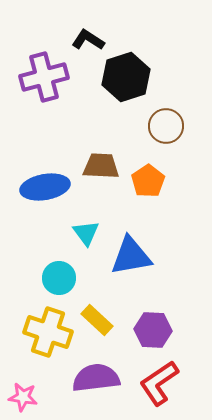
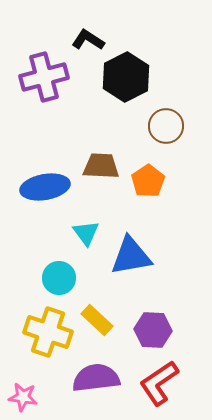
black hexagon: rotated 9 degrees counterclockwise
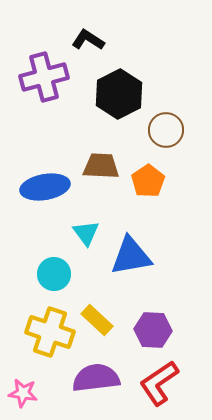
black hexagon: moved 7 px left, 17 px down
brown circle: moved 4 px down
cyan circle: moved 5 px left, 4 px up
yellow cross: moved 2 px right
pink star: moved 4 px up
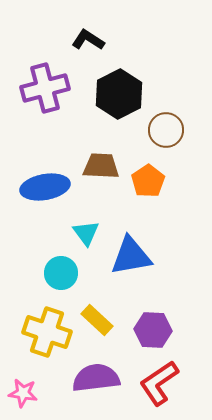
purple cross: moved 1 px right, 11 px down
cyan circle: moved 7 px right, 1 px up
yellow cross: moved 3 px left
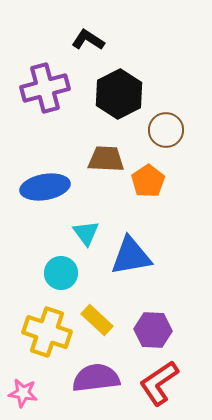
brown trapezoid: moved 5 px right, 7 px up
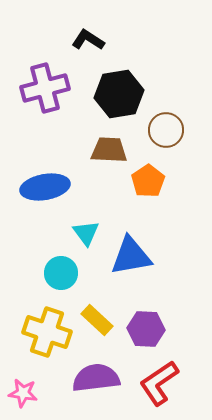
black hexagon: rotated 18 degrees clockwise
brown trapezoid: moved 3 px right, 9 px up
purple hexagon: moved 7 px left, 1 px up
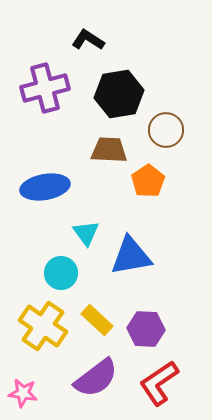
yellow cross: moved 4 px left, 6 px up; rotated 15 degrees clockwise
purple semicircle: rotated 150 degrees clockwise
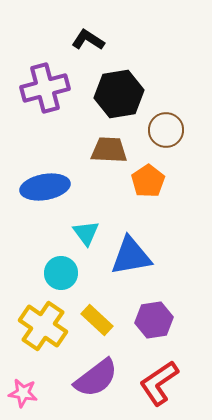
purple hexagon: moved 8 px right, 9 px up; rotated 12 degrees counterclockwise
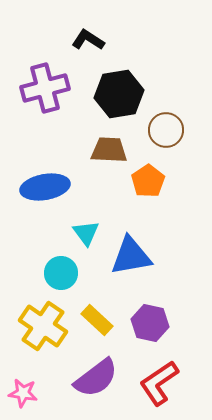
purple hexagon: moved 4 px left, 3 px down; rotated 21 degrees clockwise
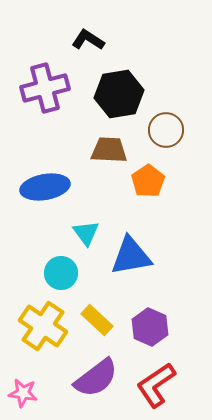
purple hexagon: moved 4 px down; rotated 12 degrees clockwise
red L-shape: moved 3 px left, 2 px down
